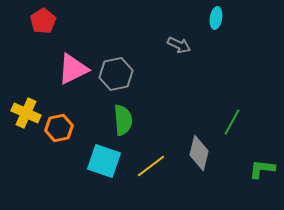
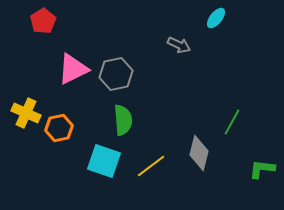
cyan ellipse: rotated 30 degrees clockwise
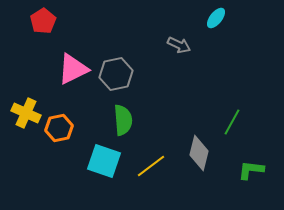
green L-shape: moved 11 px left, 1 px down
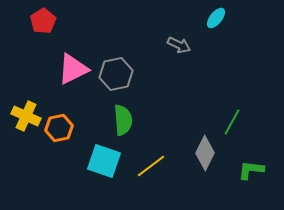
yellow cross: moved 3 px down
gray diamond: moved 6 px right; rotated 12 degrees clockwise
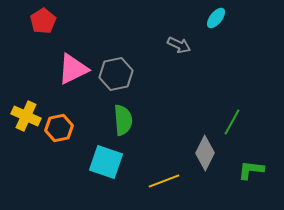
cyan square: moved 2 px right, 1 px down
yellow line: moved 13 px right, 15 px down; rotated 16 degrees clockwise
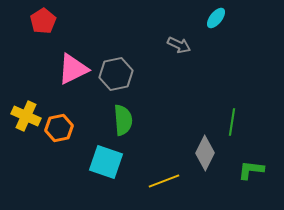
green line: rotated 20 degrees counterclockwise
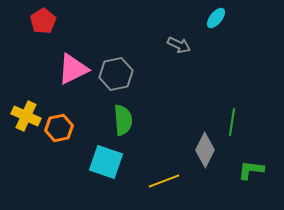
gray diamond: moved 3 px up
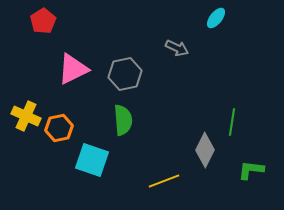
gray arrow: moved 2 px left, 3 px down
gray hexagon: moved 9 px right
cyan square: moved 14 px left, 2 px up
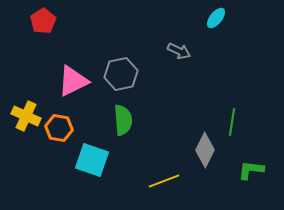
gray arrow: moved 2 px right, 3 px down
pink triangle: moved 12 px down
gray hexagon: moved 4 px left
orange hexagon: rotated 20 degrees clockwise
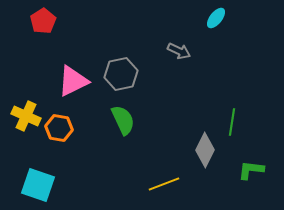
green semicircle: rotated 20 degrees counterclockwise
cyan square: moved 54 px left, 25 px down
yellow line: moved 3 px down
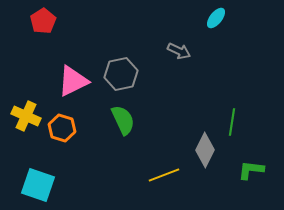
orange hexagon: moved 3 px right; rotated 8 degrees clockwise
yellow line: moved 9 px up
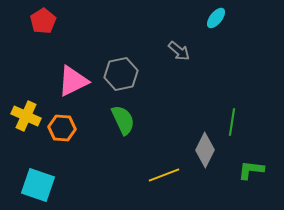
gray arrow: rotated 15 degrees clockwise
orange hexagon: rotated 12 degrees counterclockwise
